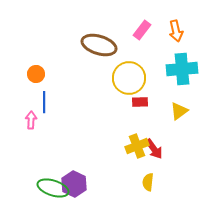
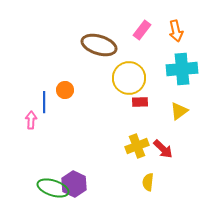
orange circle: moved 29 px right, 16 px down
red arrow: moved 9 px right; rotated 10 degrees counterclockwise
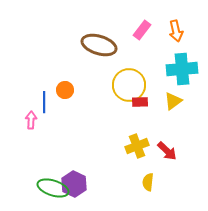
yellow circle: moved 7 px down
yellow triangle: moved 6 px left, 10 px up
red arrow: moved 4 px right, 2 px down
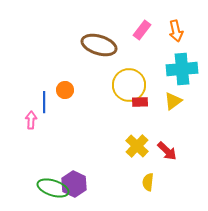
yellow cross: rotated 25 degrees counterclockwise
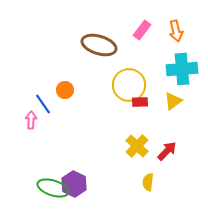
blue line: moved 1 px left, 2 px down; rotated 35 degrees counterclockwise
red arrow: rotated 90 degrees counterclockwise
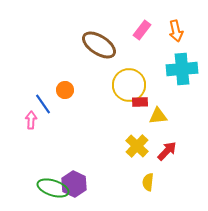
brown ellipse: rotated 16 degrees clockwise
yellow triangle: moved 15 px left, 15 px down; rotated 30 degrees clockwise
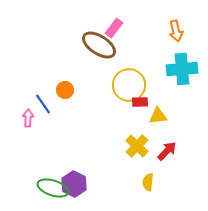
pink rectangle: moved 28 px left, 2 px up
pink arrow: moved 3 px left, 2 px up
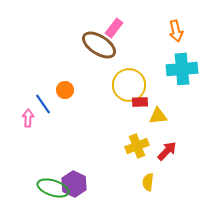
yellow cross: rotated 25 degrees clockwise
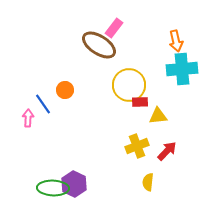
orange arrow: moved 10 px down
green ellipse: rotated 16 degrees counterclockwise
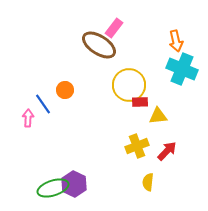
cyan cross: rotated 28 degrees clockwise
green ellipse: rotated 20 degrees counterclockwise
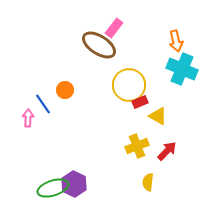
red rectangle: rotated 21 degrees counterclockwise
yellow triangle: rotated 36 degrees clockwise
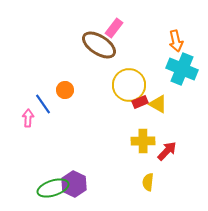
yellow triangle: moved 12 px up
yellow cross: moved 6 px right, 5 px up; rotated 20 degrees clockwise
